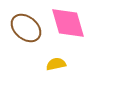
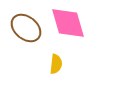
yellow semicircle: rotated 108 degrees clockwise
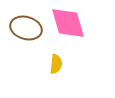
brown ellipse: rotated 24 degrees counterclockwise
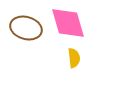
yellow semicircle: moved 18 px right, 6 px up; rotated 12 degrees counterclockwise
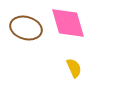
yellow semicircle: moved 10 px down; rotated 18 degrees counterclockwise
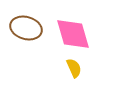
pink diamond: moved 5 px right, 11 px down
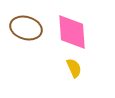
pink diamond: moved 1 px left, 2 px up; rotated 12 degrees clockwise
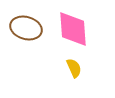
pink diamond: moved 1 px right, 3 px up
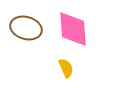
yellow semicircle: moved 8 px left
